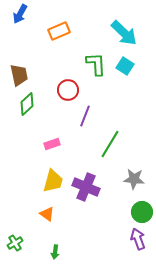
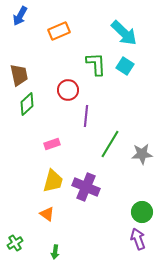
blue arrow: moved 2 px down
purple line: moved 1 px right; rotated 15 degrees counterclockwise
gray star: moved 8 px right, 25 px up; rotated 10 degrees counterclockwise
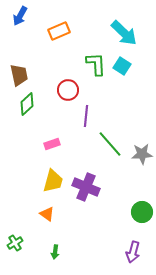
cyan square: moved 3 px left
green line: rotated 72 degrees counterclockwise
purple arrow: moved 5 px left, 13 px down; rotated 145 degrees counterclockwise
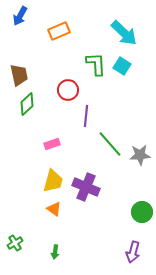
gray star: moved 2 px left, 1 px down
orange triangle: moved 7 px right, 5 px up
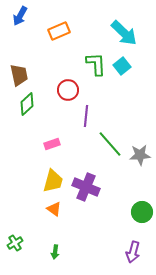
cyan square: rotated 18 degrees clockwise
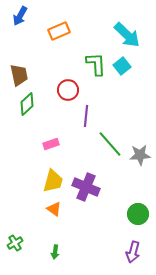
cyan arrow: moved 3 px right, 2 px down
pink rectangle: moved 1 px left
green circle: moved 4 px left, 2 px down
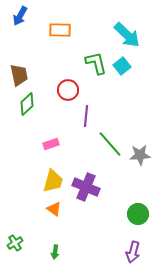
orange rectangle: moved 1 px right, 1 px up; rotated 25 degrees clockwise
green L-shape: moved 1 px up; rotated 10 degrees counterclockwise
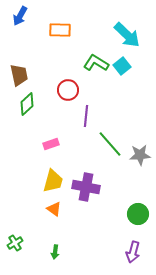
green L-shape: rotated 45 degrees counterclockwise
purple cross: rotated 12 degrees counterclockwise
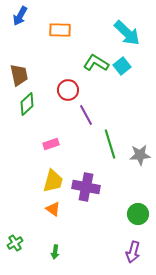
cyan arrow: moved 2 px up
purple line: moved 1 px up; rotated 35 degrees counterclockwise
green line: rotated 24 degrees clockwise
orange triangle: moved 1 px left
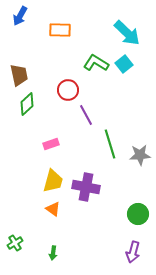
cyan square: moved 2 px right, 2 px up
green arrow: moved 2 px left, 1 px down
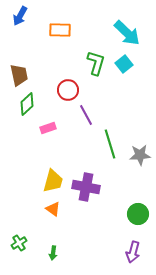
green L-shape: rotated 75 degrees clockwise
pink rectangle: moved 3 px left, 16 px up
green cross: moved 4 px right
